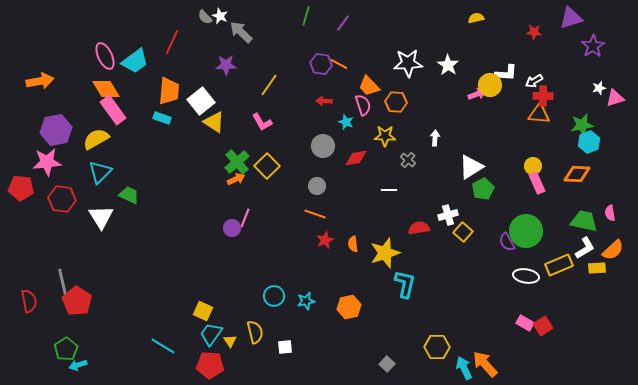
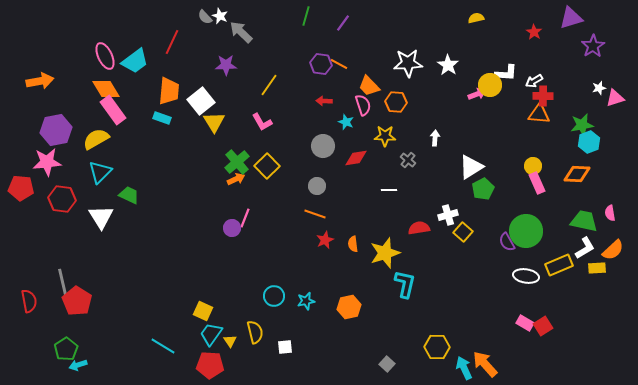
red star at (534, 32): rotated 28 degrees clockwise
yellow triangle at (214, 122): rotated 25 degrees clockwise
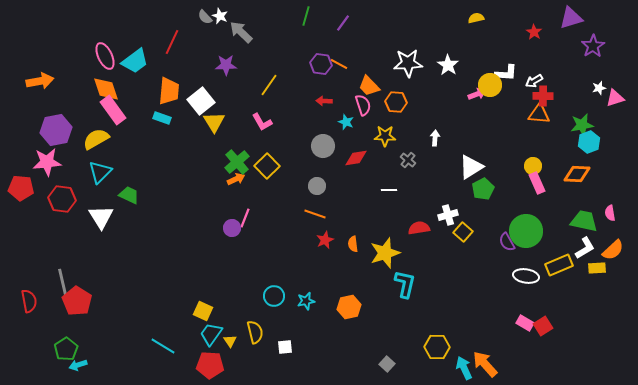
orange diamond at (106, 89): rotated 12 degrees clockwise
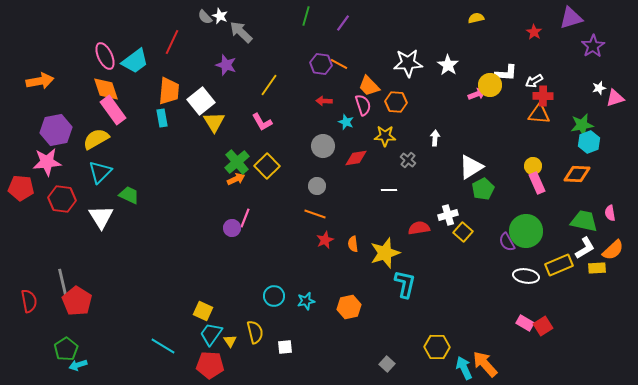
purple star at (226, 65): rotated 20 degrees clockwise
cyan rectangle at (162, 118): rotated 60 degrees clockwise
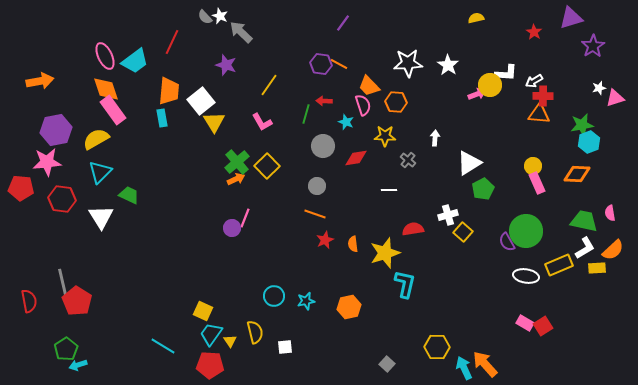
green line at (306, 16): moved 98 px down
white triangle at (471, 167): moved 2 px left, 4 px up
red semicircle at (419, 228): moved 6 px left, 1 px down
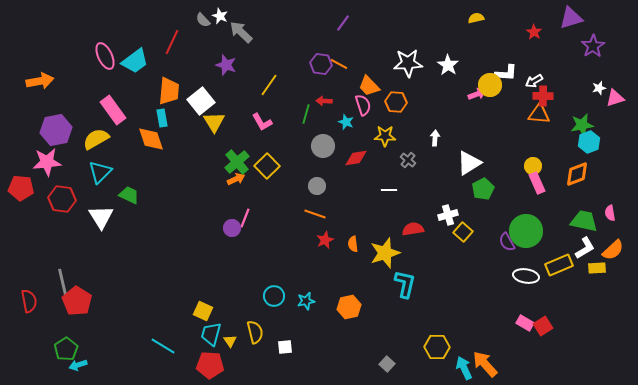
gray semicircle at (205, 17): moved 2 px left, 3 px down
orange diamond at (106, 89): moved 45 px right, 50 px down
orange diamond at (577, 174): rotated 24 degrees counterclockwise
cyan trapezoid at (211, 334): rotated 20 degrees counterclockwise
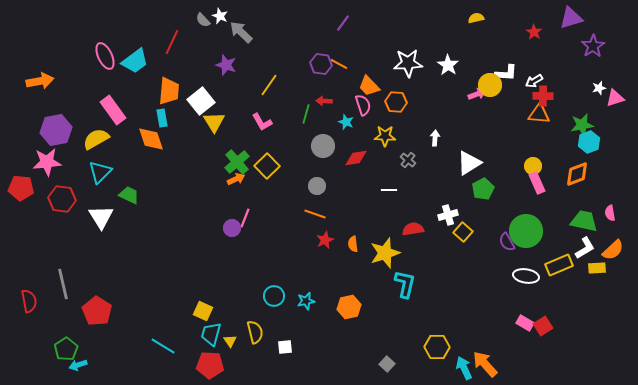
red pentagon at (77, 301): moved 20 px right, 10 px down
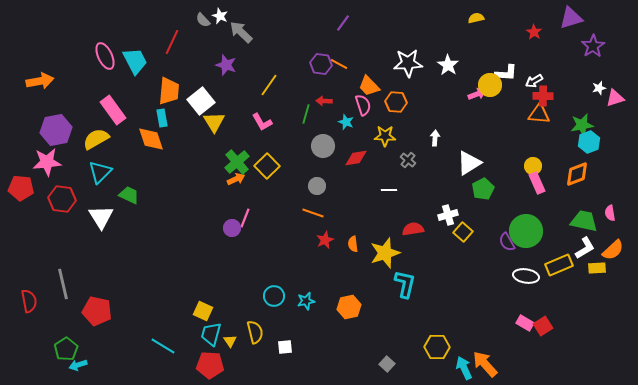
cyan trapezoid at (135, 61): rotated 80 degrees counterclockwise
orange line at (315, 214): moved 2 px left, 1 px up
red pentagon at (97, 311): rotated 20 degrees counterclockwise
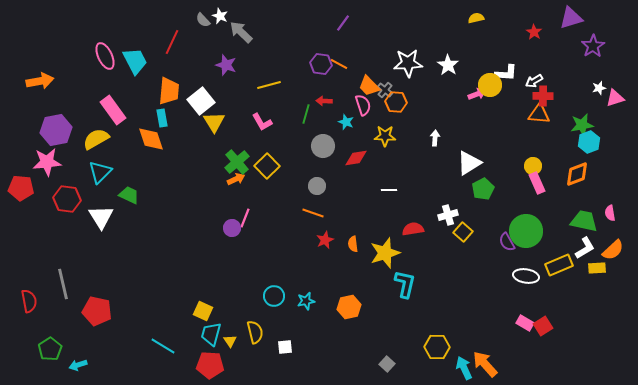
yellow line at (269, 85): rotated 40 degrees clockwise
gray cross at (408, 160): moved 23 px left, 70 px up
red hexagon at (62, 199): moved 5 px right
green pentagon at (66, 349): moved 16 px left
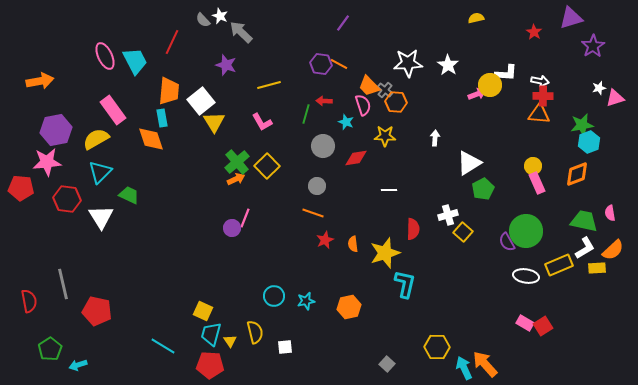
white arrow at (534, 81): moved 6 px right; rotated 138 degrees counterclockwise
red semicircle at (413, 229): rotated 100 degrees clockwise
